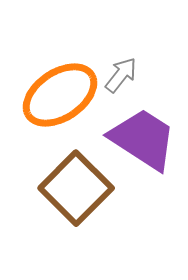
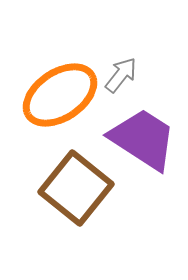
brown square: rotated 6 degrees counterclockwise
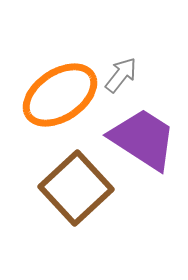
brown square: rotated 8 degrees clockwise
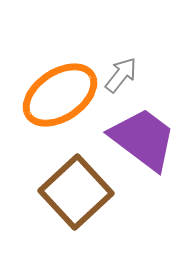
purple trapezoid: rotated 4 degrees clockwise
brown square: moved 4 px down
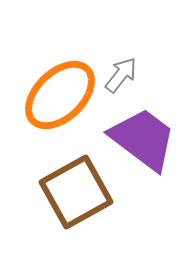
orange ellipse: rotated 10 degrees counterclockwise
brown square: rotated 14 degrees clockwise
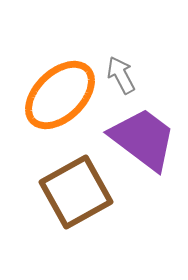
gray arrow: rotated 66 degrees counterclockwise
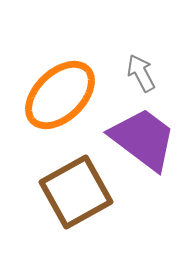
gray arrow: moved 20 px right, 2 px up
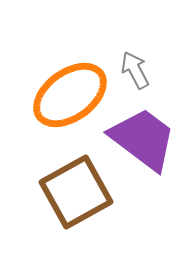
gray arrow: moved 6 px left, 3 px up
orange ellipse: moved 10 px right; rotated 8 degrees clockwise
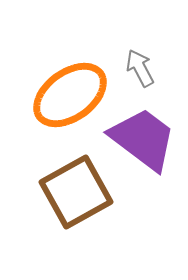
gray arrow: moved 5 px right, 2 px up
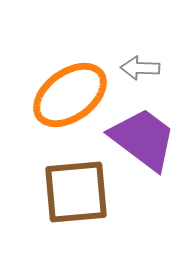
gray arrow: rotated 60 degrees counterclockwise
brown square: rotated 24 degrees clockwise
